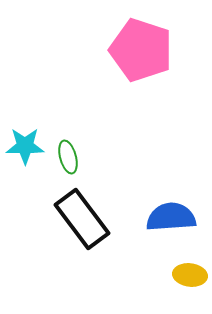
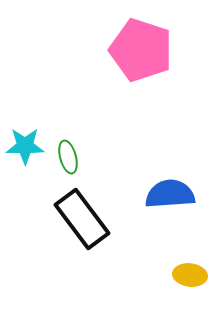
blue semicircle: moved 1 px left, 23 px up
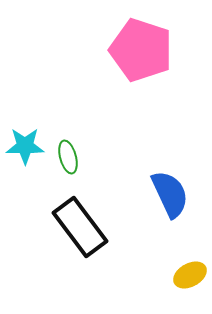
blue semicircle: rotated 69 degrees clockwise
black rectangle: moved 2 px left, 8 px down
yellow ellipse: rotated 36 degrees counterclockwise
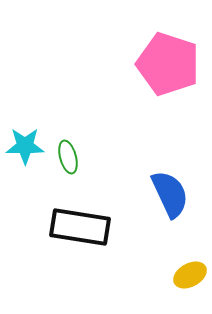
pink pentagon: moved 27 px right, 14 px down
black rectangle: rotated 44 degrees counterclockwise
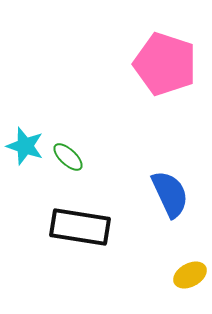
pink pentagon: moved 3 px left
cyan star: rotated 18 degrees clockwise
green ellipse: rotated 32 degrees counterclockwise
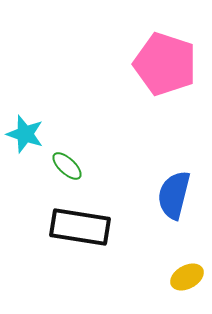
cyan star: moved 12 px up
green ellipse: moved 1 px left, 9 px down
blue semicircle: moved 4 px right, 1 px down; rotated 141 degrees counterclockwise
yellow ellipse: moved 3 px left, 2 px down
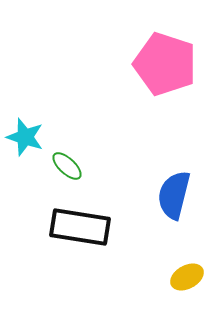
cyan star: moved 3 px down
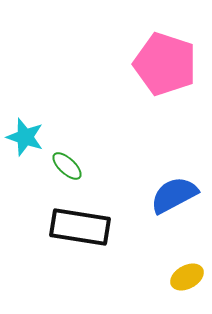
blue semicircle: rotated 48 degrees clockwise
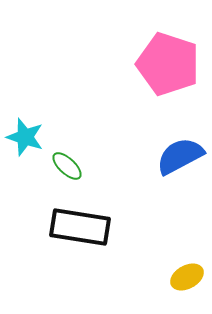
pink pentagon: moved 3 px right
blue semicircle: moved 6 px right, 39 px up
